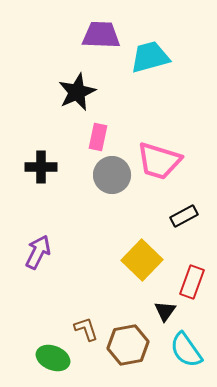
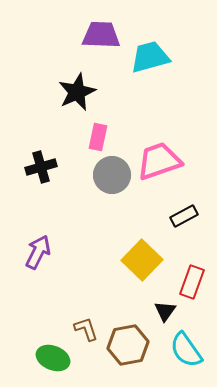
pink trapezoid: rotated 144 degrees clockwise
black cross: rotated 16 degrees counterclockwise
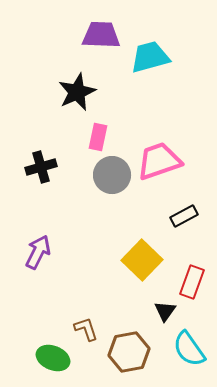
brown hexagon: moved 1 px right, 7 px down
cyan semicircle: moved 3 px right, 1 px up
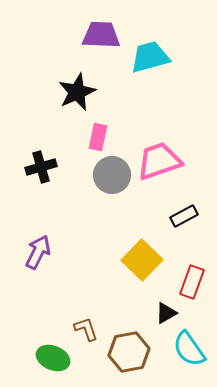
black triangle: moved 1 px right, 2 px down; rotated 25 degrees clockwise
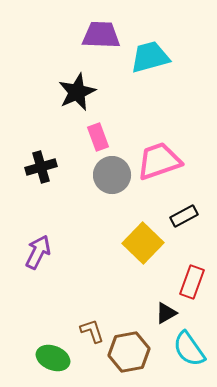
pink rectangle: rotated 32 degrees counterclockwise
yellow square: moved 1 px right, 17 px up
brown L-shape: moved 6 px right, 2 px down
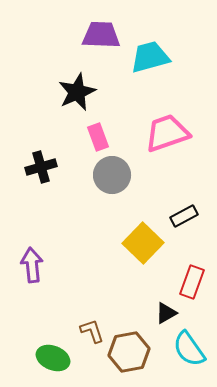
pink trapezoid: moved 8 px right, 28 px up
purple arrow: moved 6 px left, 13 px down; rotated 32 degrees counterclockwise
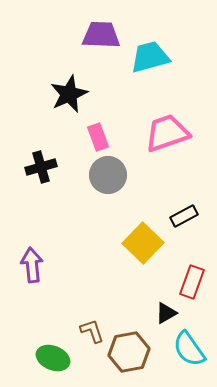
black star: moved 8 px left, 2 px down
gray circle: moved 4 px left
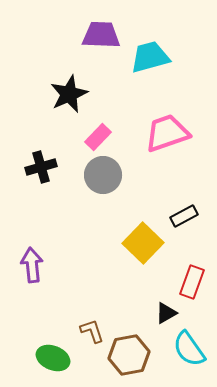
pink rectangle: rotated 64 degrees clockwise
gray circle: moved 5 px left
brown hexagon: moved 3 px down
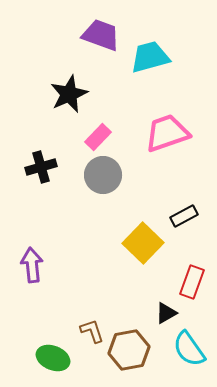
purple trapezoid: rotated 18 degrees clockwise
brown hexagon: moved 5 px up
